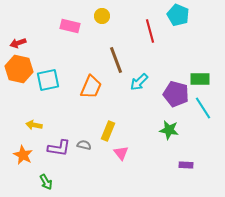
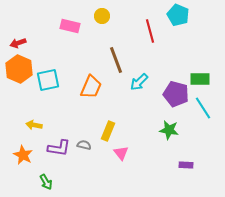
orange hexagon: rotated 12 degrees clockwise
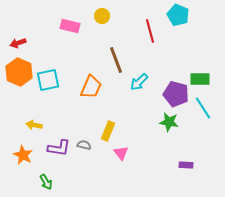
orange hexagon: moved 3 px down
green star: moved 8 px up
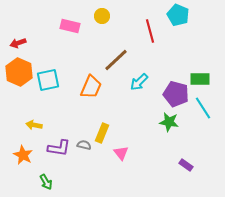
brown line: rotated 68 degrees clockwise
yellow rectangle: moved 6 px left, 2 px down
purple rectangle: rotated 32 degrees clockwise
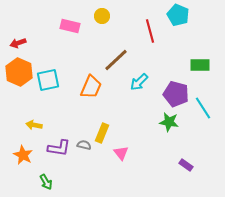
green rectangle: moved 14 px up
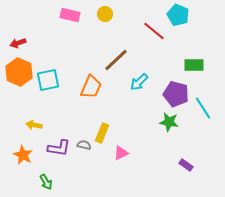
yellow circle: moved 3 px right, 2 px up
pink rectangle: moved 11 px up
red line: moved 4 px right; rotated 35 degrees counterclockwise
green rectangle: moved 6 px left
pink triangle: rotated 42 degrees clockwise
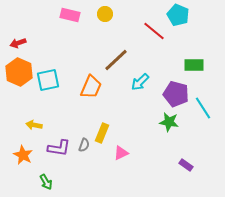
cyan arrow: moved 1 px right
gray semicircle: rotated 96 degrees clockwise
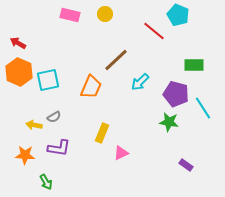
red arrow: rotated 49 degrees clockwise
gray semicircle: moved 30 px left, 28 px up; rotated 40 degrees clockwise
orange star: moved 2 px right; rotated 24 degrees counterclockwise
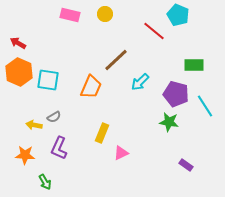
cyan square: rotated 20 degrees clockwise
cyan line: moved 2 px right, 2 px up
purple L-shape: rotated 105 degrees clockwise
green arrow: moved 1 px left
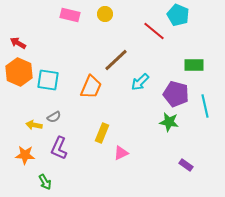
cyan line: rotated 20 degrees clockwise
